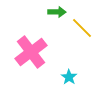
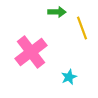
yellow line: rotated 25 degrees clockwise
cyan star: rotated 14 degrees clockwise
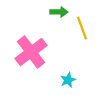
green arrow: moved 2 px right
cyan star: moved 1 px left, 3 px down
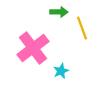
pink cross: moved 2 px right, 4 px up
cyan star: moved 7 px left, 9 px up
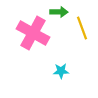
pink cross: moved 15 px up; rotated 24 degrees counterclockwise
cyan star: rotated 21 degrees clockwise
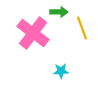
pink cross: rotated 8 degrees clockwise
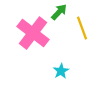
green arrow: rotated 48 degrees counterclockwise
cyan star: rotated 28 degrees counterclockwise
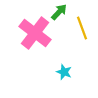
pink cross: moved 2 px right
cyan star: moved 3 px right, 1 px down; rotated 21 degrees counterclockwise
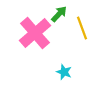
green arrow: moved 2 px down
pink cross: rotated 12 degrees clockwise
